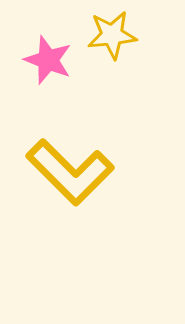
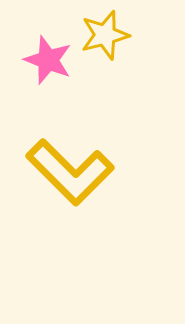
yellow star: moved 7 px left; rotated 9 degrees counterclockwise
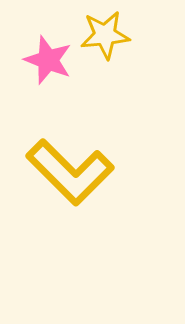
yellow star: rotated 9 degrees clockwise
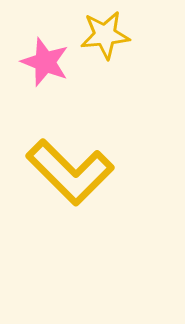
pink star: moved 3 px left, 2 px down
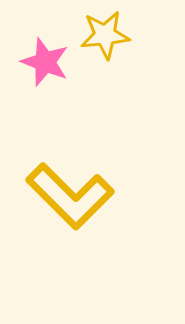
yellow L-shape: moved 24 px down
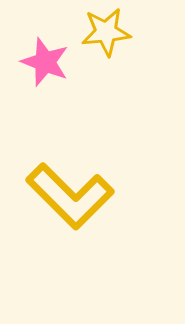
yellow star: moved 1 px right, 3 px up
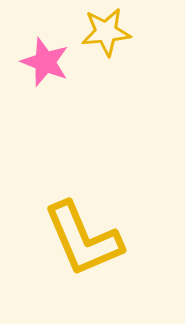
yellow L-shape: moved 13 px right, 43 px down; rotated 22 degrees clockwise
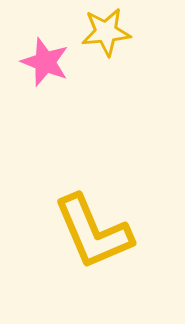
yellow L-shape: moved 10 px right, 7 px up
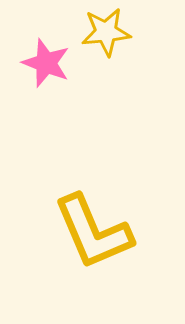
pink star: moved 1 px right, 1 px down
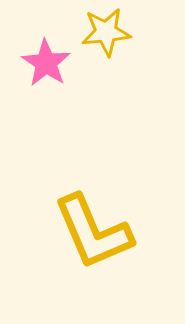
pink star: rotated 12 degrees clockwise
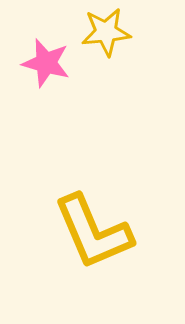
pink star: rotated 18 degrees counterclockwise
